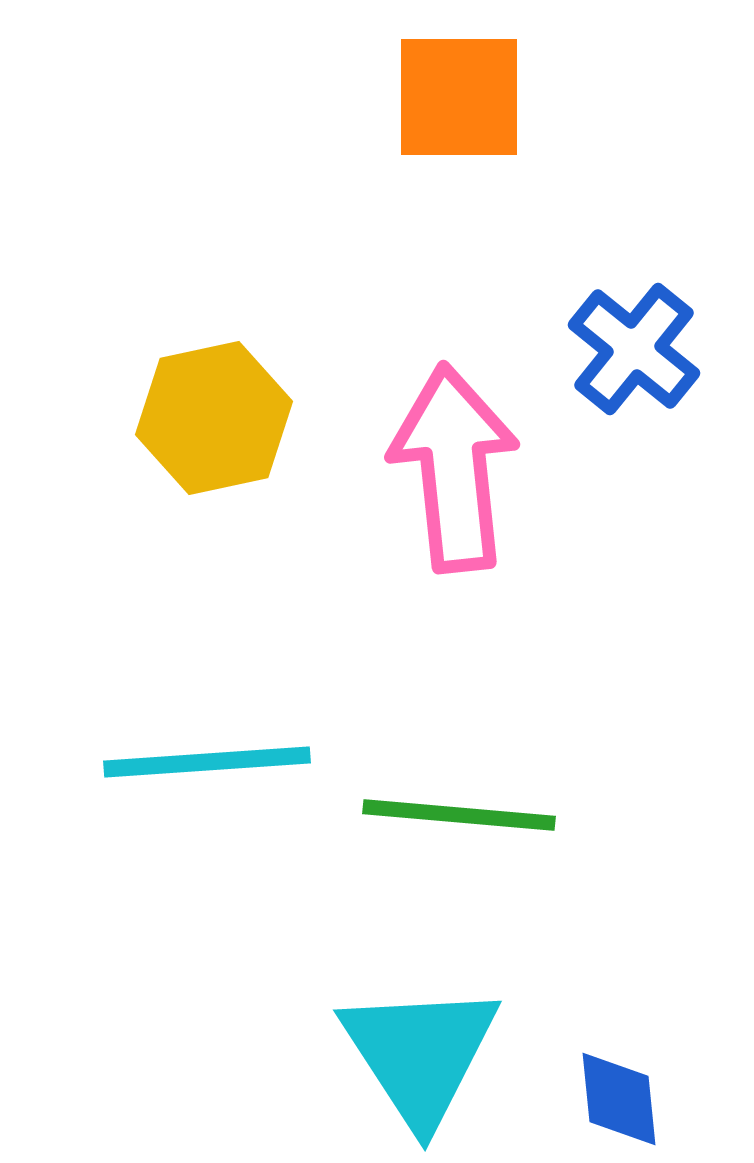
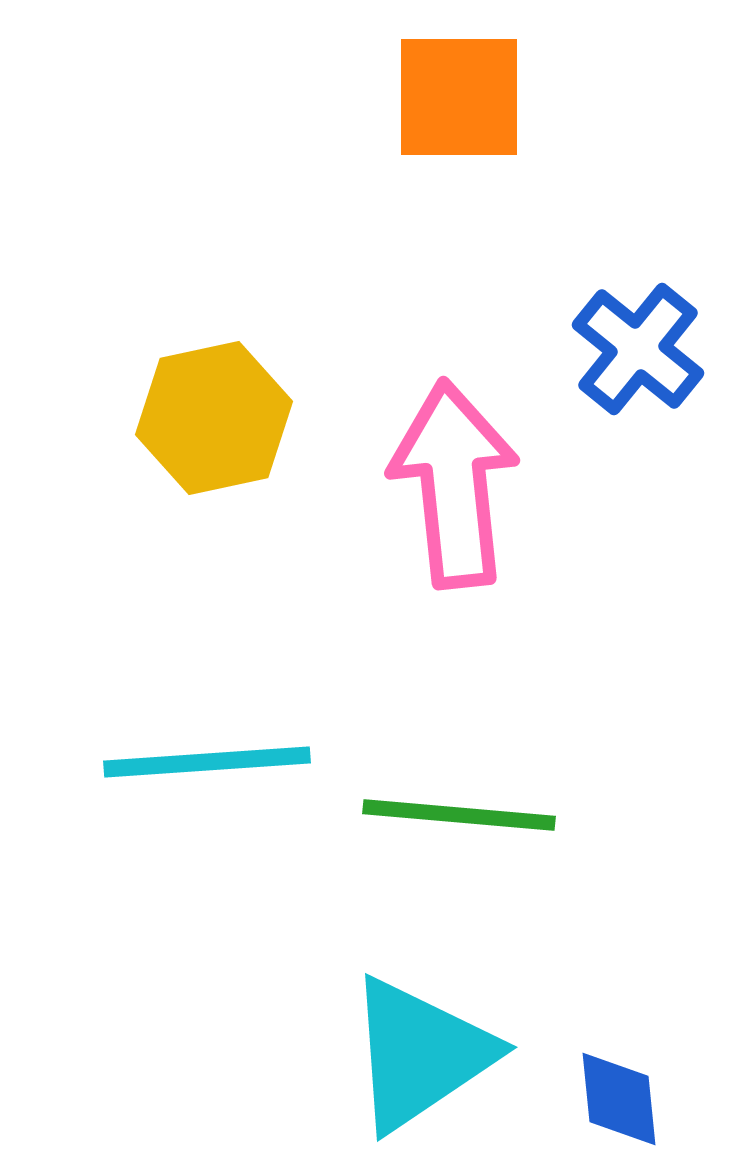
blue cross: moved 4 px right
pink arrow: moved 16 px down
cyan triangle: rotated 29 degrees clockwise
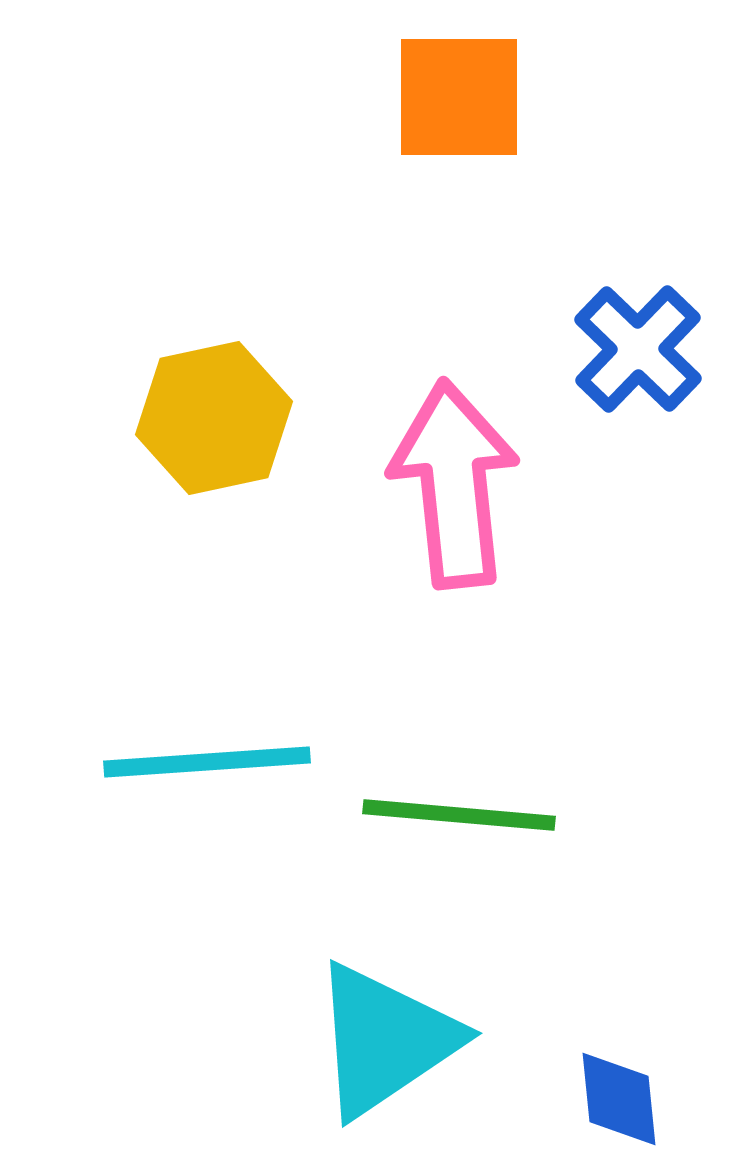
blue cross: rotated 5 degrees clockwise
cyan triangle: moved 35 px left, 14 px up
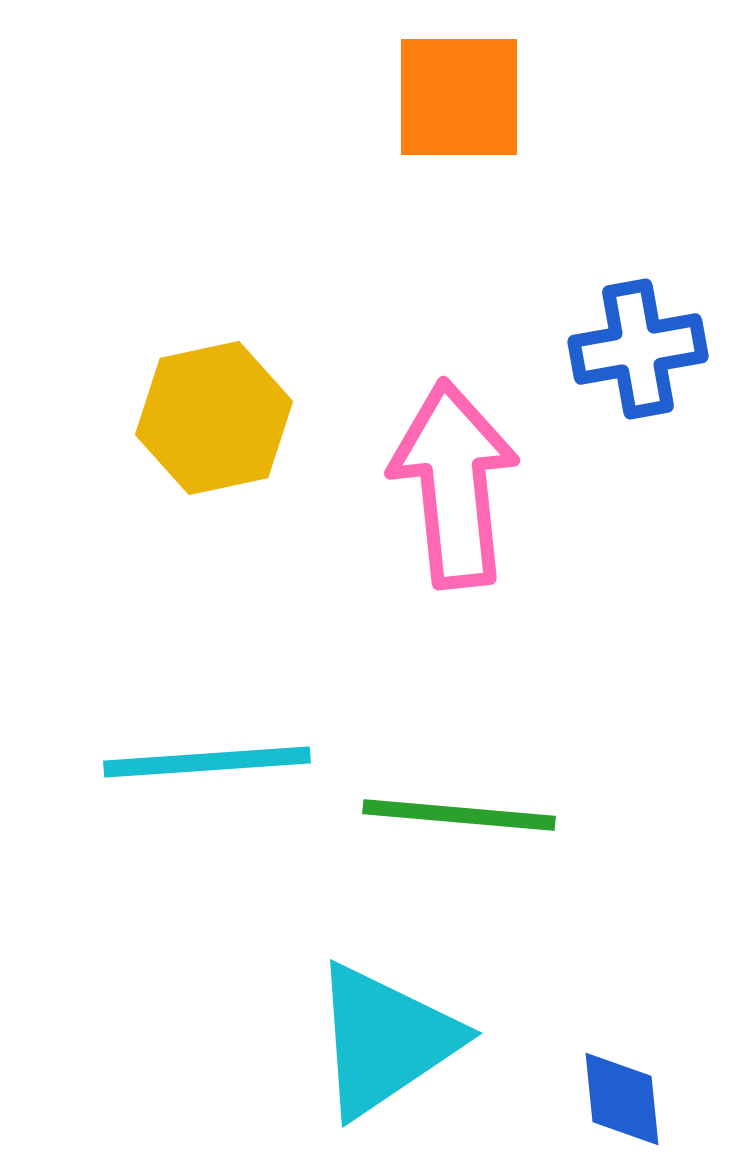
blue cross: rotated 36 degrees clockwise
blue diamond: moved 3 px right
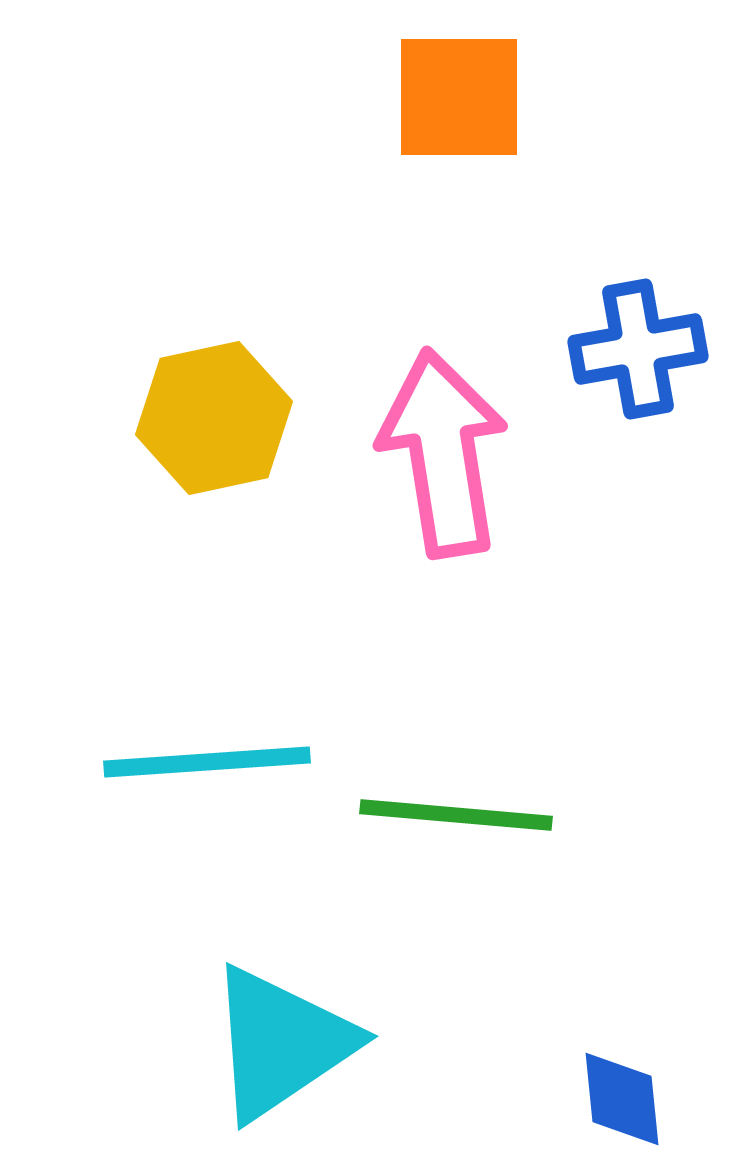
pink arrow: moved 11 px left, 31 px up; rotated 3 degrees counterclockwise
green line: moved 3 px left
cyan triangle: moved 104 px left, 3 px down
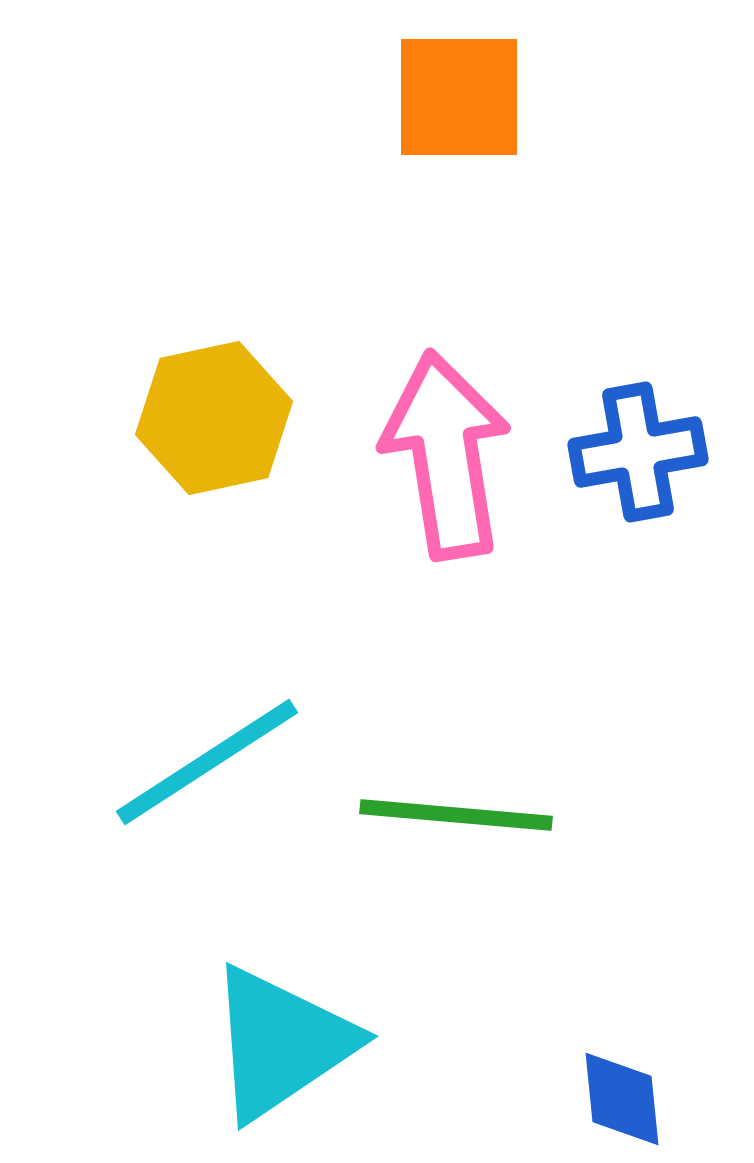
blue cross: moved 103 px down
pink arrow: moved 3 px right, 2 px down
cyan line: rotated 29 degrees counterclockwise
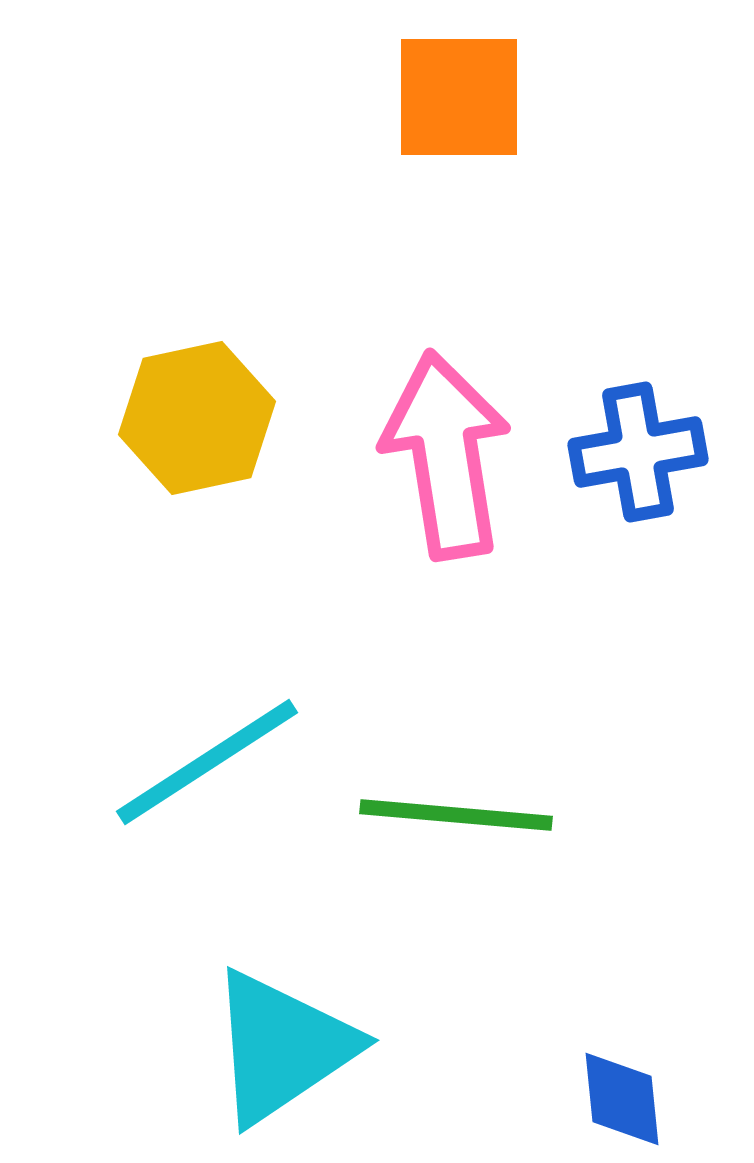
yellow hexagon: moved 17 px left
cyan triangle: moved 1 px right, 4 px down
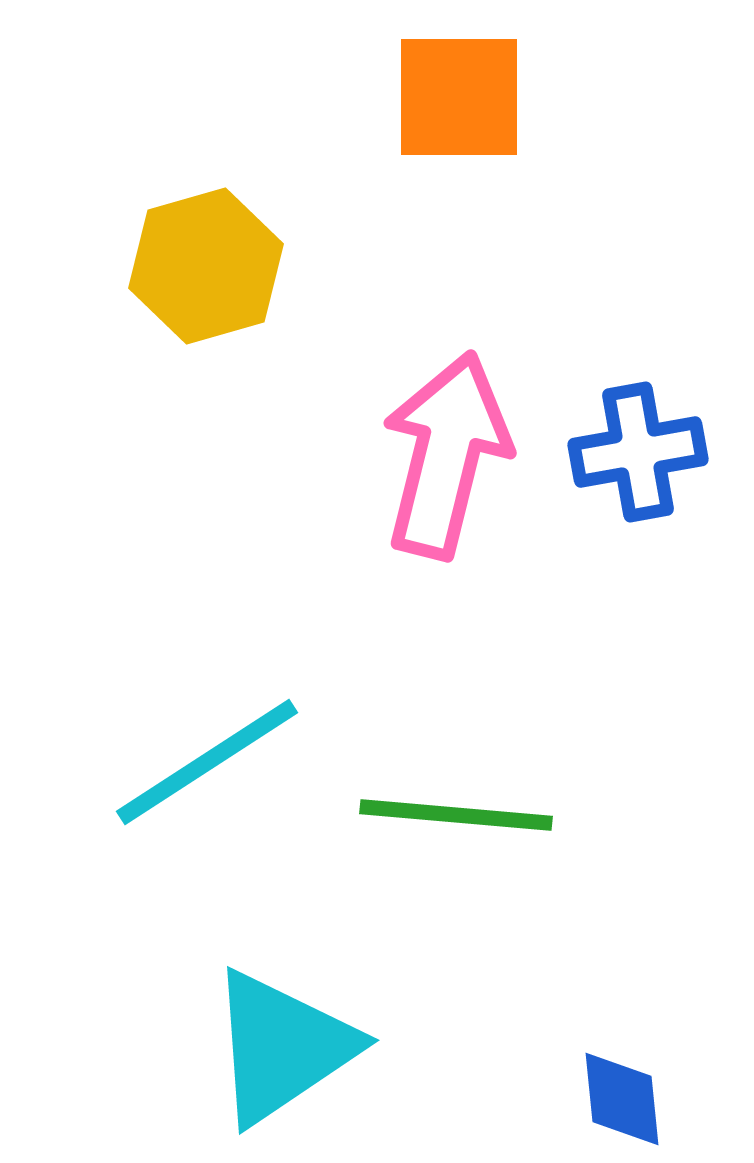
yellow hexagon: moved 9 px right, 152 px up; rotated 4 degrees counterclockwise
pink arrow: rotated 23 degrees clockwise
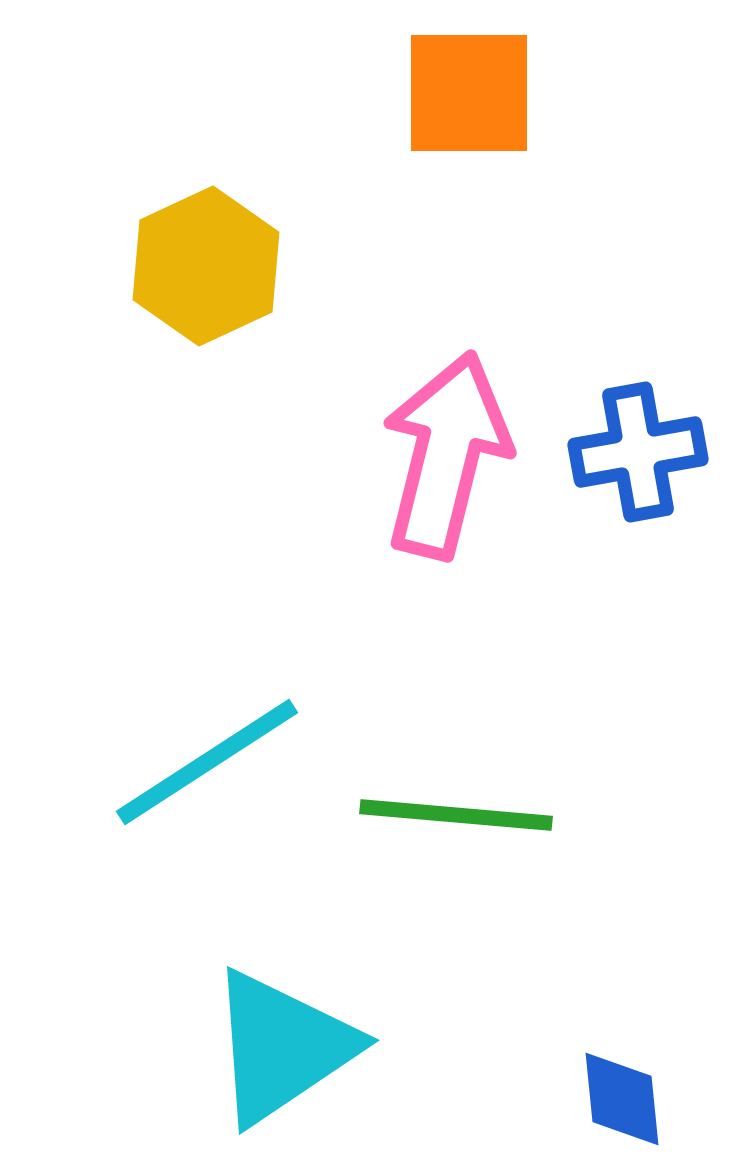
orange square: moved 10 px right, 4 px up
yellow hexagon: rotated 9 degrees counterclockwise
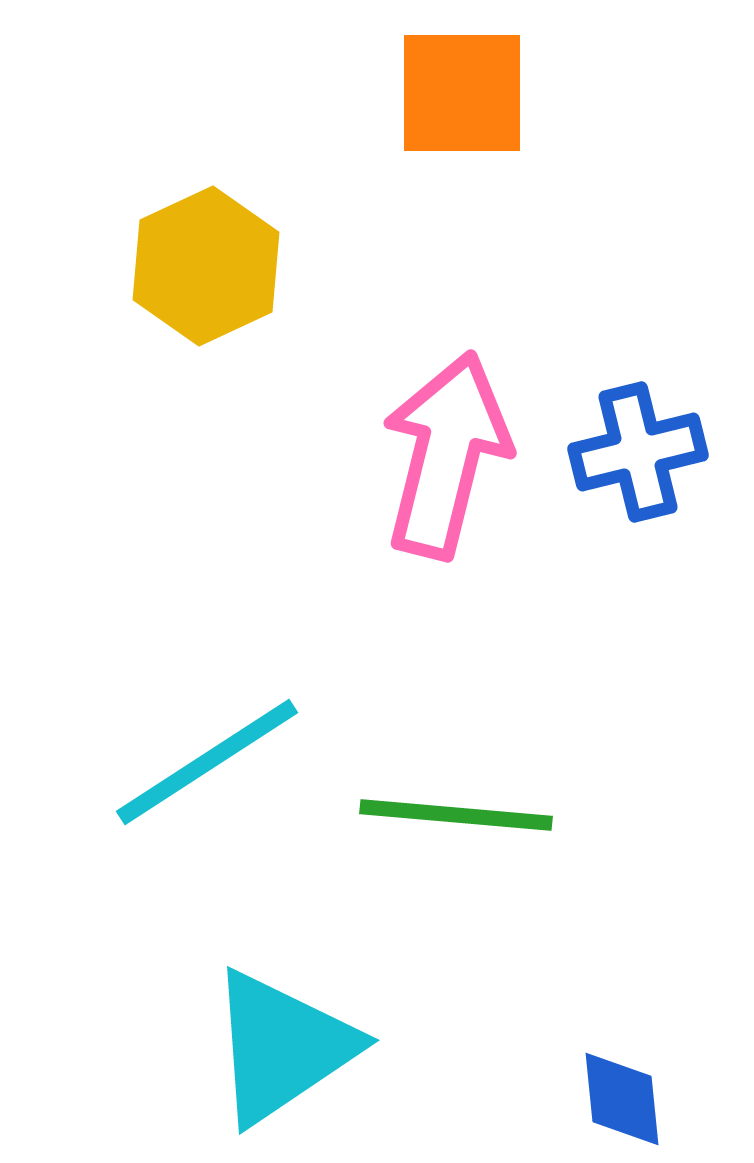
orange square: moved 7 px left
blue cross: rotated 4 degrees counterclockwise
